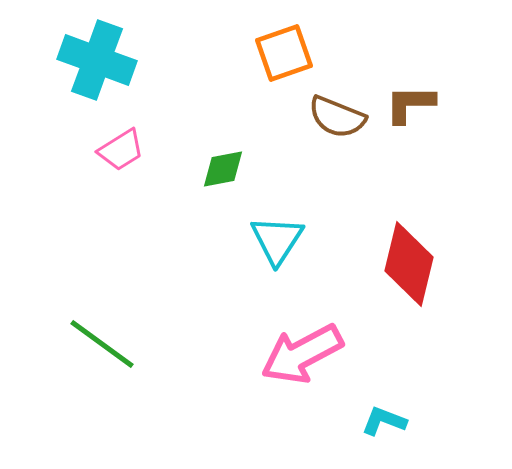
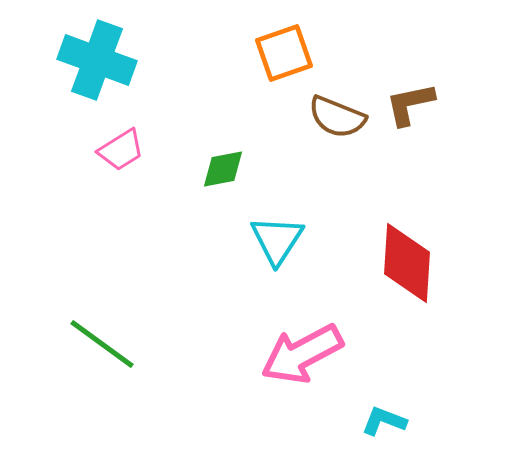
brown L-shape: rotated 12 degrees counterclockwise
red diamond: moved 2 px left, 1 px up; rotated 10 degrees counterclockwise
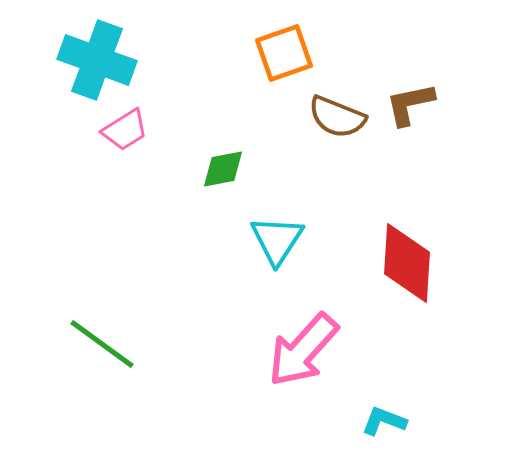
pink trapezoid: moved 4 px right, 20 px up
pink arrow: moved 1 px right, 4 px up; rotated 20 degrees counterclockwise
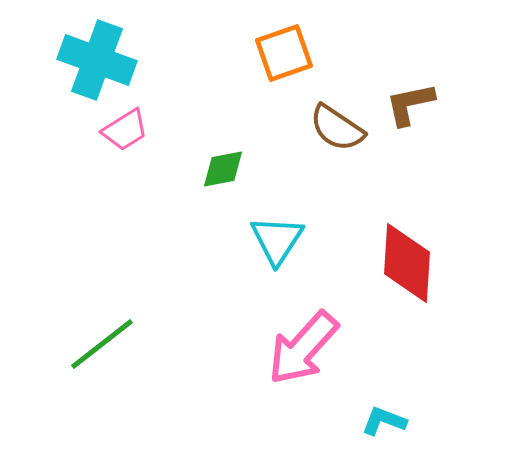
brown semicircle: moved 11 px down; rotated 12 degrees clockwise
green line: rotated 74 degrees counterclockwise
pink arrow: moved 2 px up
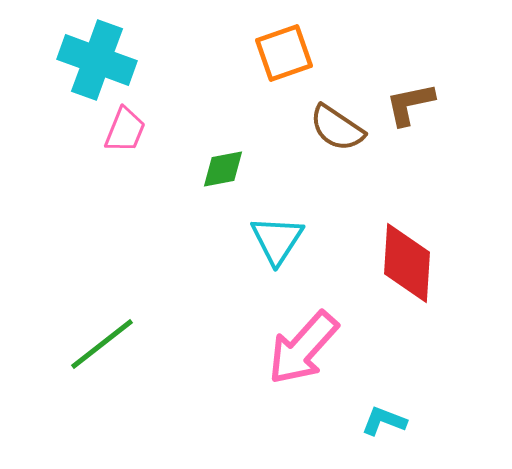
pink trapezoid: rotated 36 degrees counterclockwise
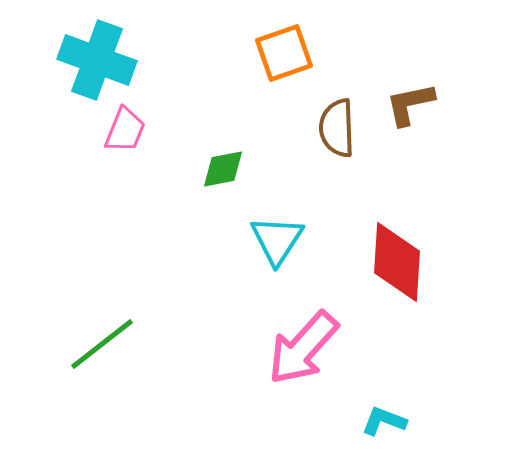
brown semicircle: rotated 54 degrees clockwise
red diamond: moved 10 px left, 1 px up
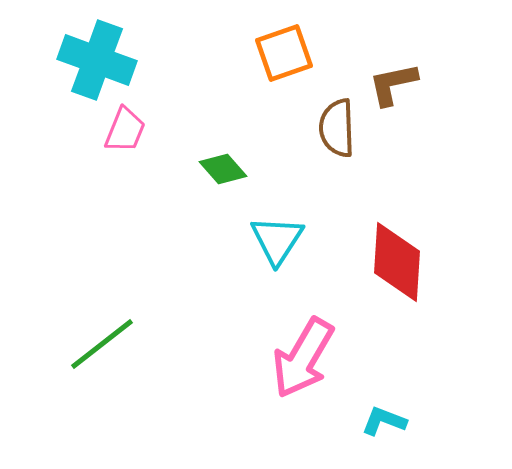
brown L-shape: moved 17 px left, 20 px up
green diamond: rotated 60 degrees clockwise
pink arrow: moved 10 px down; rotated 12 degrees counterclockwise
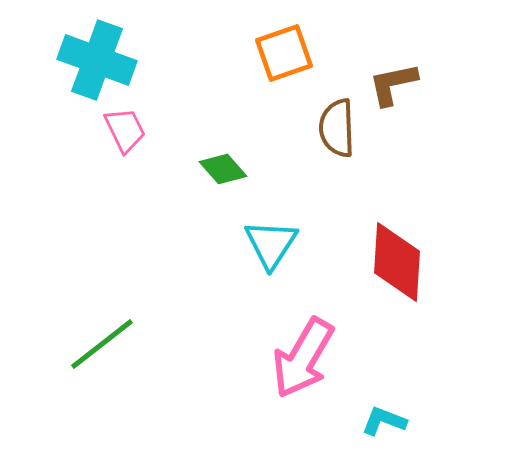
pink trapezoid: rotated 48 degrees counterclockwise
cyan triangle: moved 6 px left, 4 px down
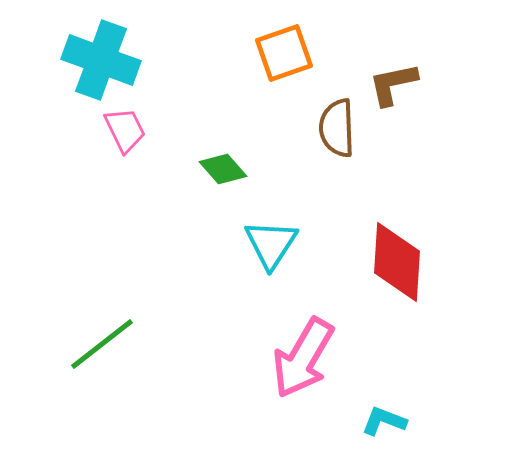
cyan cross: moved 4 px right
